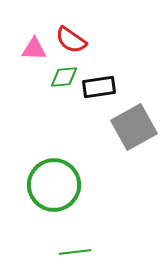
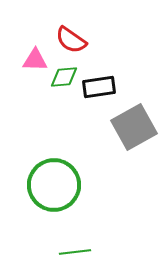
pink triangle: moved 1 px right, 11 px down
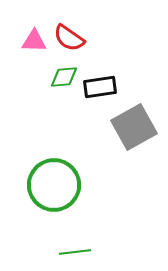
red semicircle: moved 2 px left, 2 px up
pink triangle: moved 1 px left, 19 px up
black rectangle: moved 1 px right
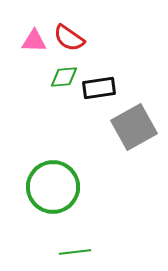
black rectangle: moved 1 px left, 1 px down
green circle: moved 1 px left, 2 px down
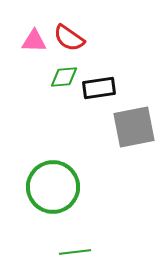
gray square: rotated 18 degrees clockwise
